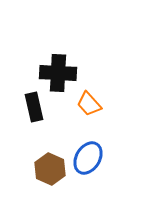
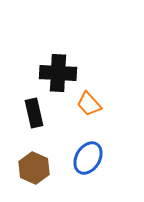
black rectangle: moved 6 px down
brown hexagon: moved 16 px left, 1 px up
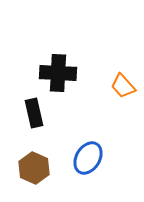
orange trapezoid: moved 34 px right, 18 px up
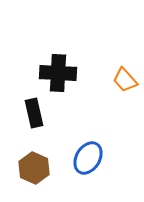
orange trapezoid: moved 2 px right, 6 px up
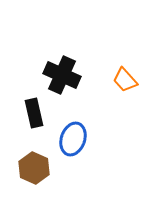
black cross: moved 4 px right, 2 px down; rotated 21 degrees clockwise
blue ellipse: moved 15 px left, 19 px up; rotated 12 degrees counterclockwise
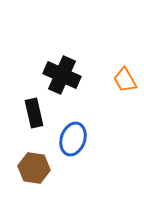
orange trapezoid: rotated 12 degrees clockwise
brown hexagon: rotated 16 degrees counterclockwise
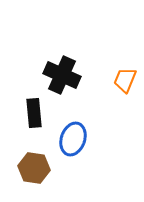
orange trapezoid: rotated 52 degrees clockwise
black rectangle: rotated 8 degrees clockwise
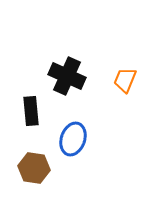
black cross: moved 5 px right, 1 px down
black rectangle: moved 3 px left, 2 px up
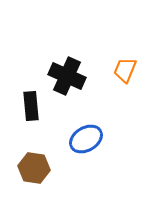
orange trapezoid: moved 10 px up
black rectangle: moved 5 px up
blue ellipse: moved 13 px right; rotated 40 degrees clockwise
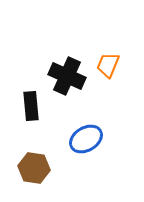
orange trapezoid: moved 17 px left, 5 px up
